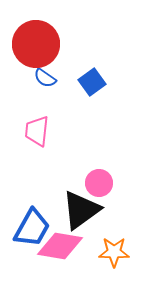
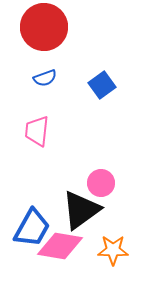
red circle: moved 8 px right, 17 px up
blue semicircle: rotated 55 degrees counterclockwise
blue square: moved 10 px right, 3 px down
pink circle: moved 2 px right
orange star: moved 1 px left, 2 px up
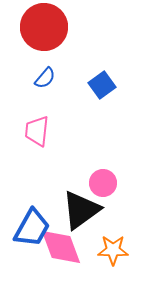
blue semicircle: rotated 30 degrees counterclockwise
pink circle: moved 2 px right
pink diamond: moved 1 px right, 1 px down; rotated 60 degrees clockwise
